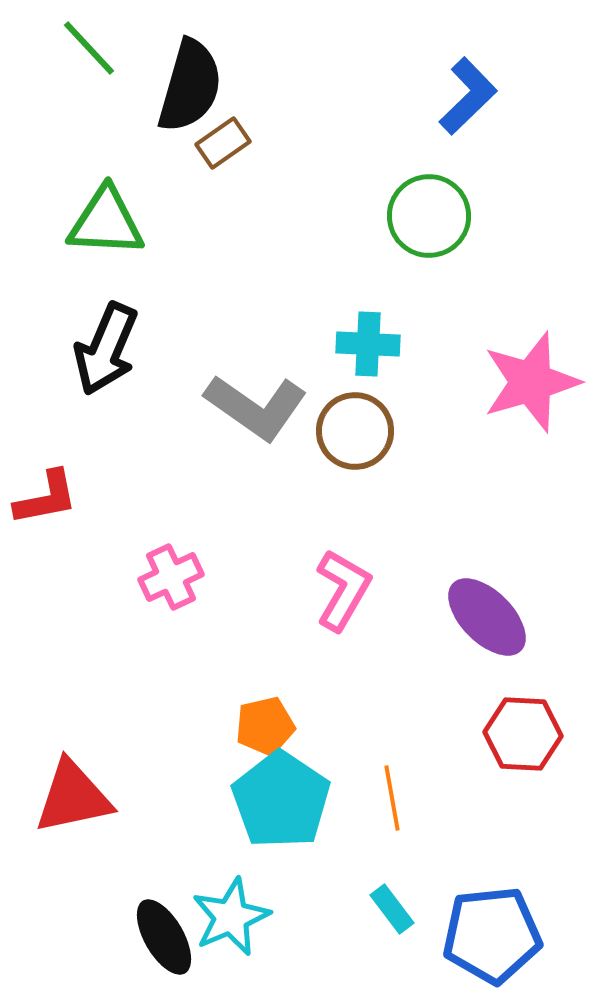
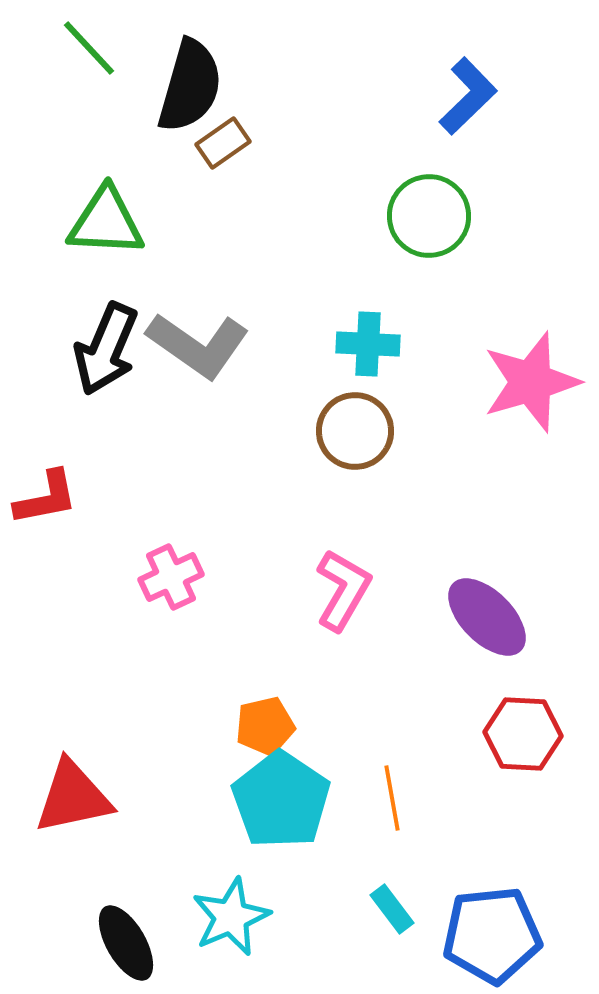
gray L-shape: moved 58 px left, 62 px up
black ellipse: moved 38 px left, 6 px down
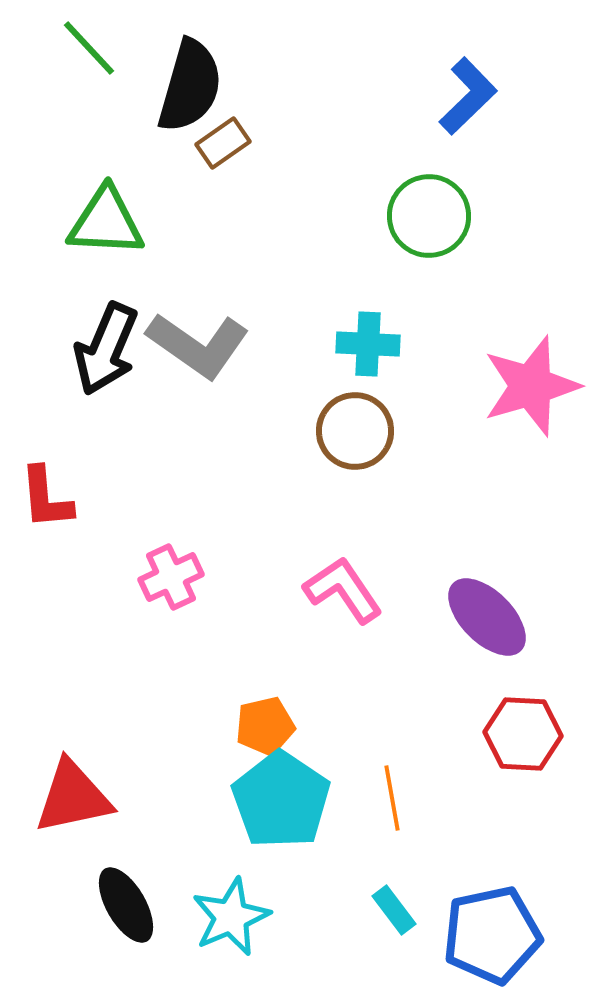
pink star: moved 4 px down
red L-shape: rotated 96 degrees clockwise
pink L-shape: rotated 64 degrees counterclockwise
cyan rectangle: moved 2 px right, 1 px down
blue pentagon: rotated 6 degrees counterclockwise
black ellipse: moved 38 px up
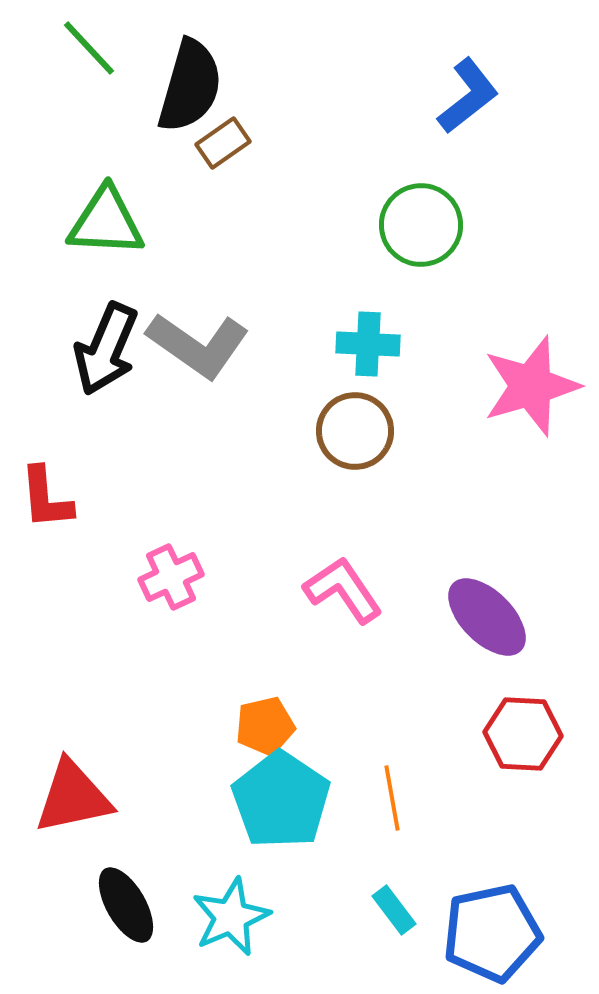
blue L-shape: rotated 6 degrees clockwise
green circle: moved 8 px left, 9 px down
blue pentagon: moved 2 px up
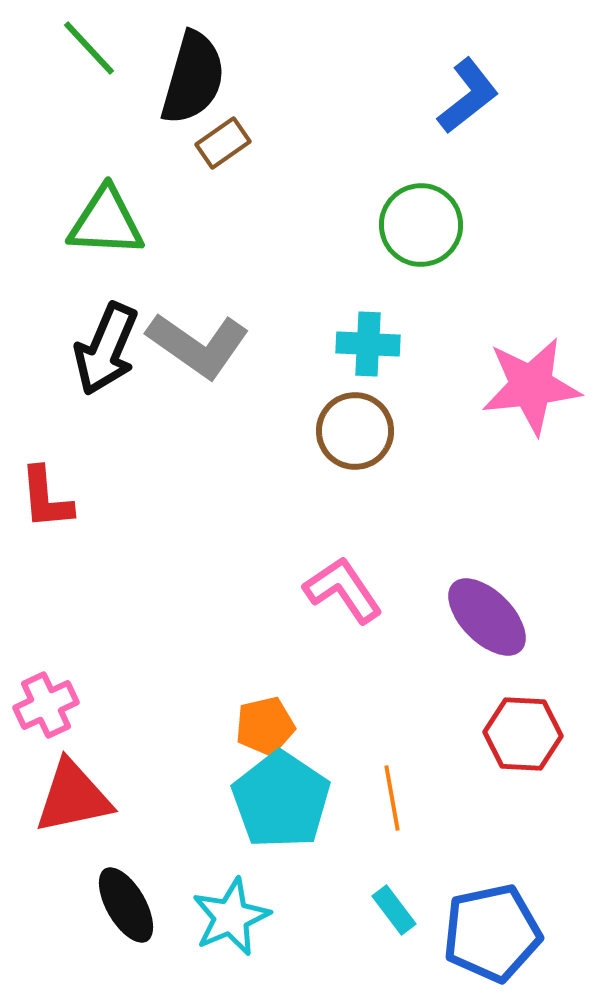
black semicircle: moved 3 px right, 8 px up
pink star: rotated 10 degrees clockwise
pink cross: moved 125 px left, 128 px down
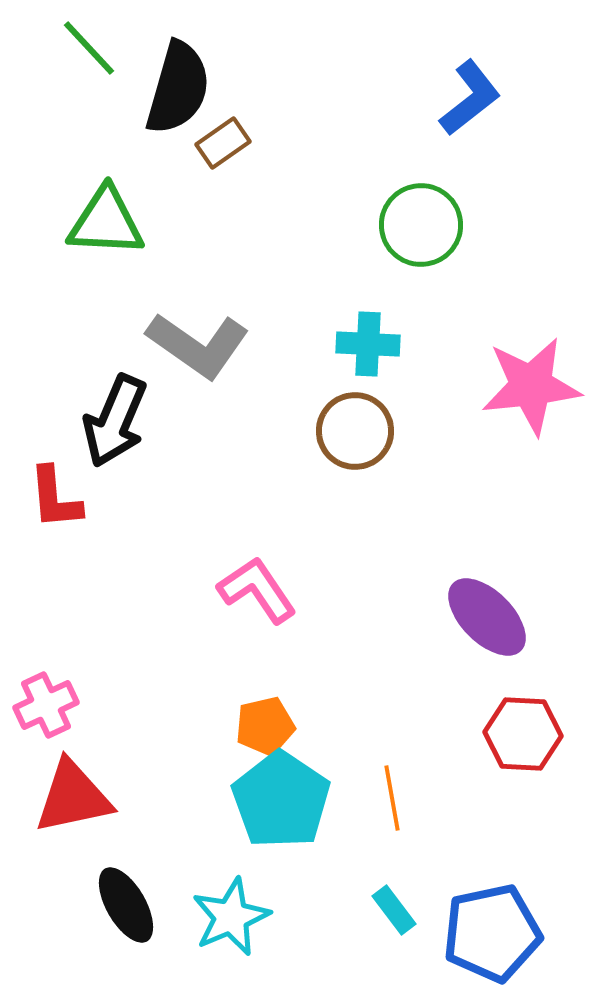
black semicircle: moved 15 px left, 10 px down
blue L-shape: moved 2 px right, 2 px down
black arrow: moved 9 px right, 72 px down
red L-shape: moved 9 px right
pink L-shape: moved 86 px left
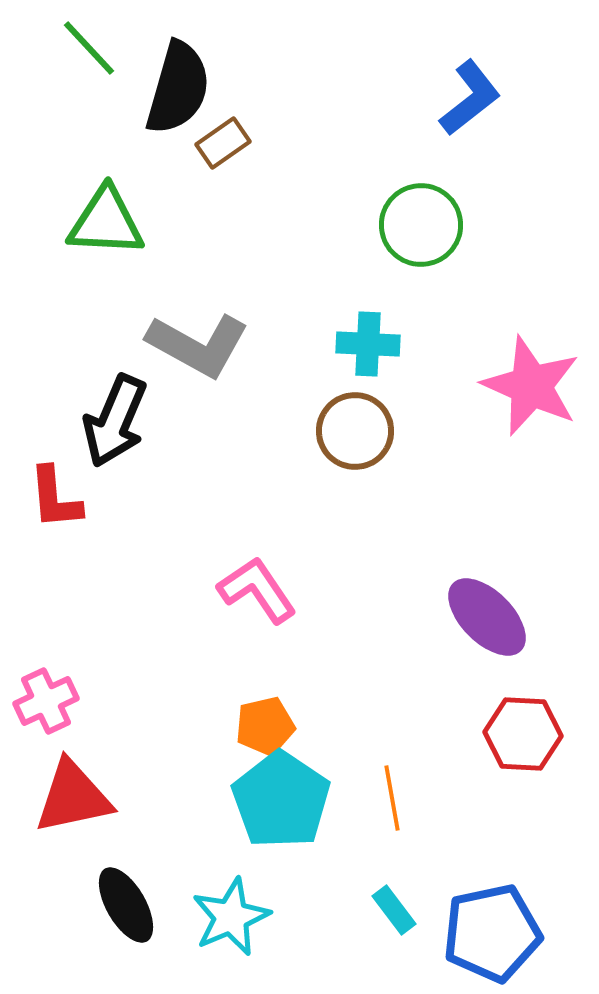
gray L-shape: rotated 6 degrees counterclockwise
pink star: rotated 30 degrees clockwise
pink cross: moved 4 px up
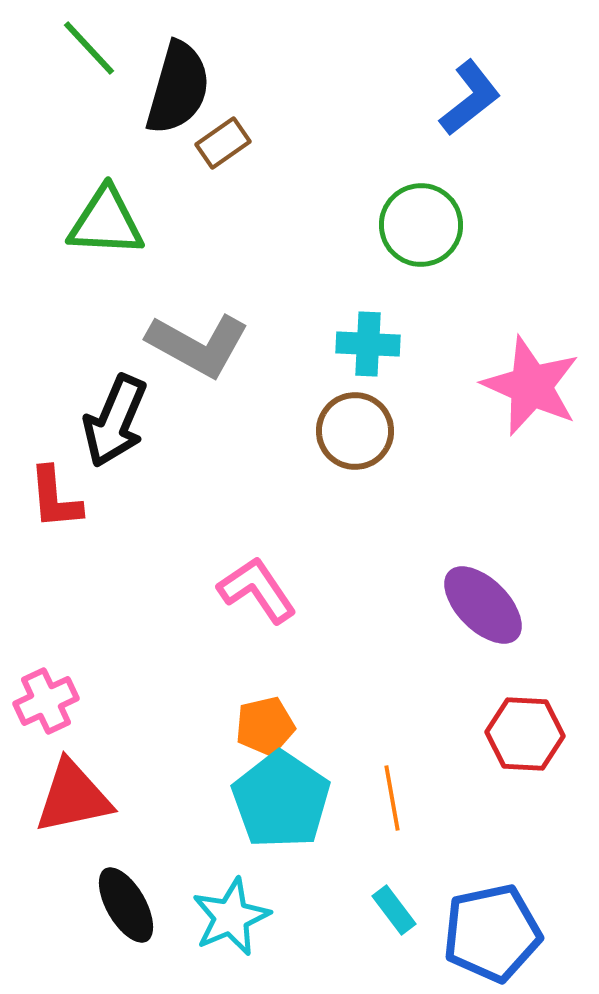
purple ellipse: moved 4 px left, 12 px up
red hexagon: moved 2 px right
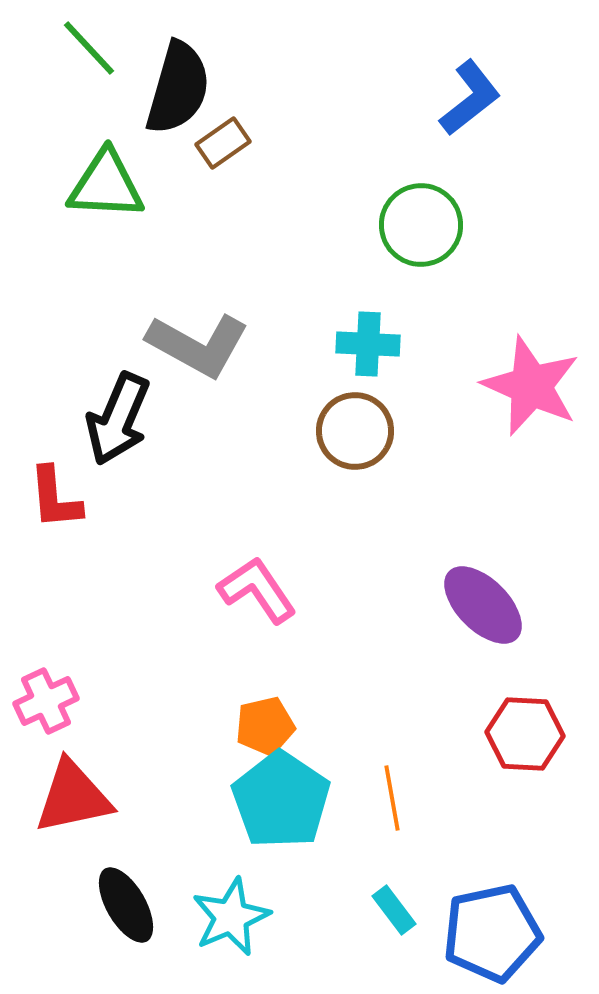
green triangle: moved 37 px up
black arrow: moved 3 px right, 2 px up
